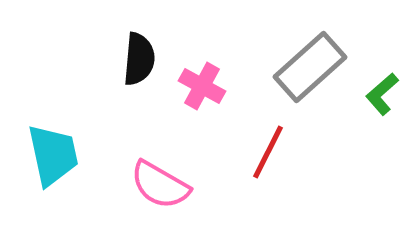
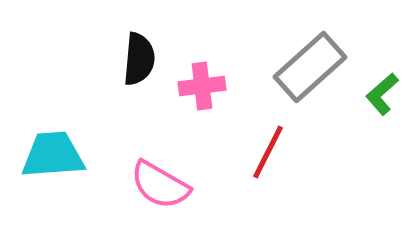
pink cross: rotated 36 degrees counterclockwise
cyan trapezoid: rotated 82 degrees counterclockwise
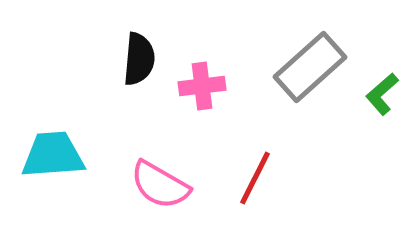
red line: moved 13 px left, 26 px down
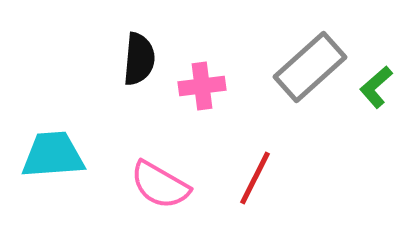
green L-shape: moved 6 px left, 7 px up
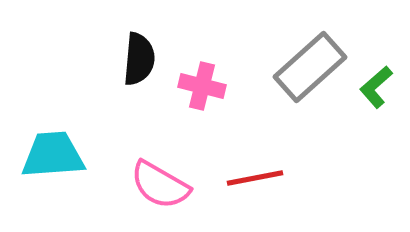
pink cross: rotated 21 degrees clockwise
red line: rotated 52 degrees clockwise
